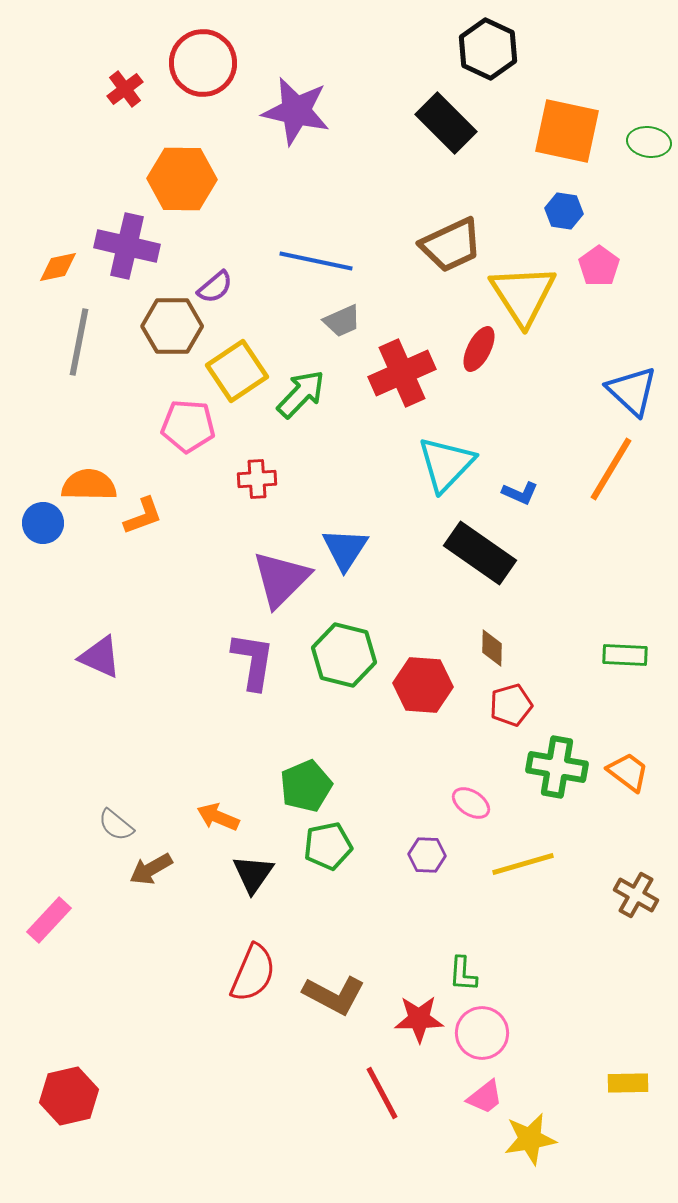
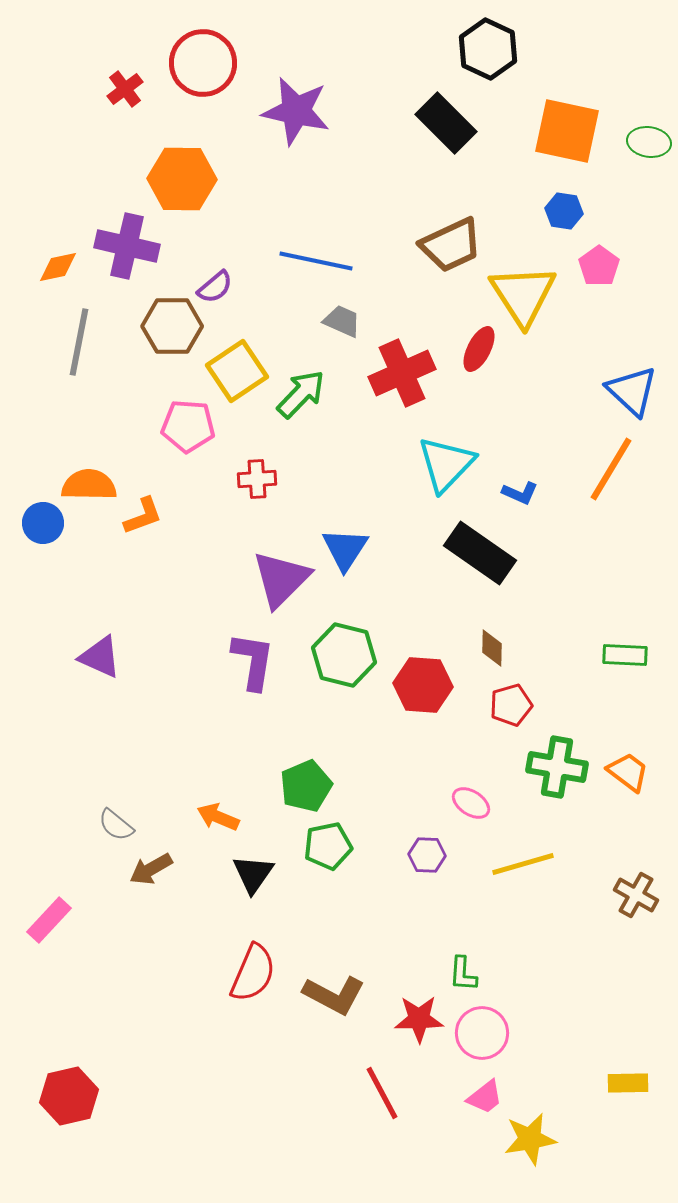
gray trapezoid at (342, 321): rotated 132 degrees counterclockwise
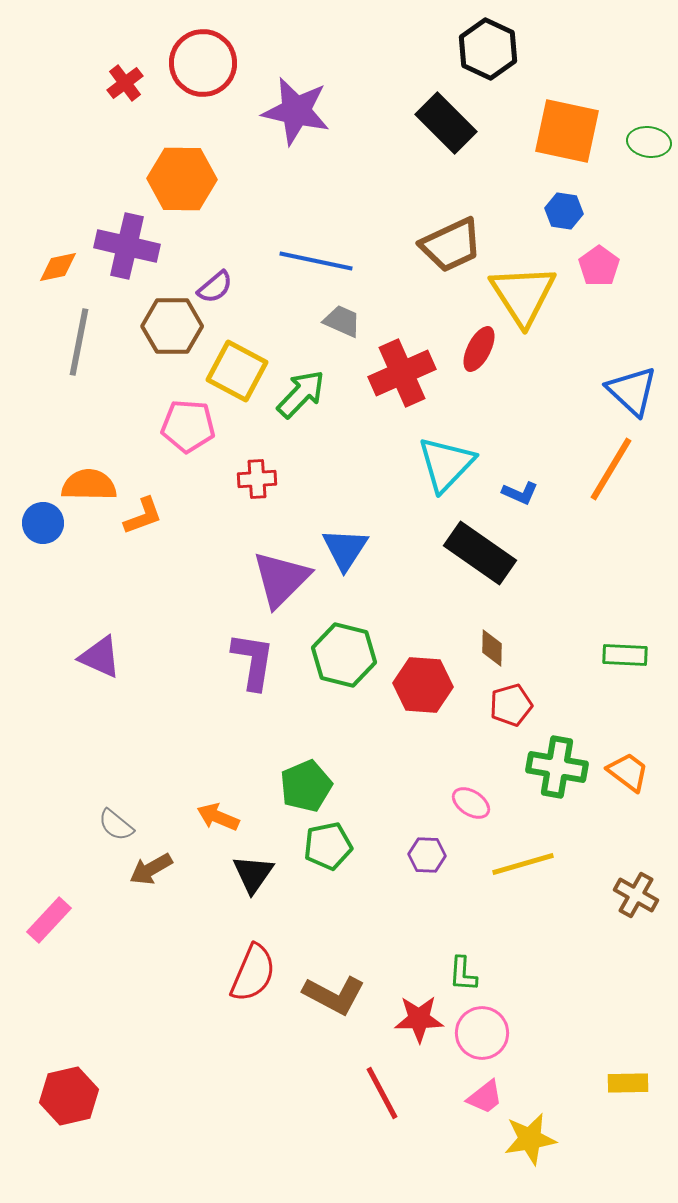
red cross at (125, 89): moved 6 px up
yellow square at (237, 371): rotated 28 degrees counterclockwise
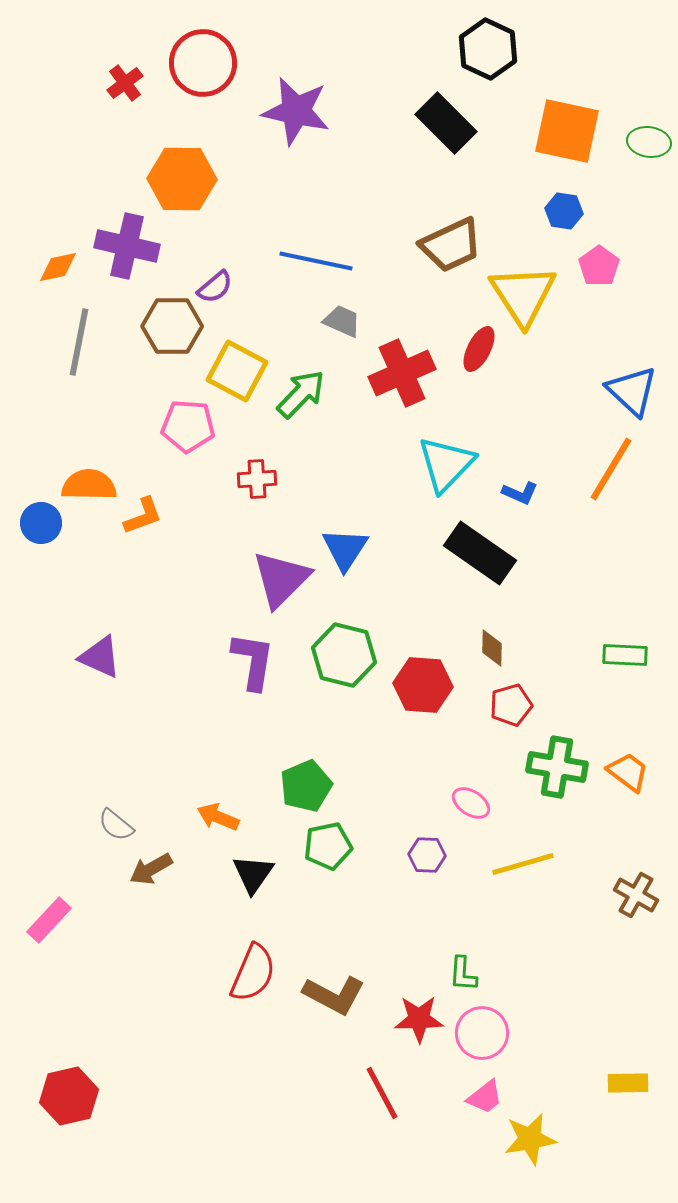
blue circle at (43, 523): moved 2 px left
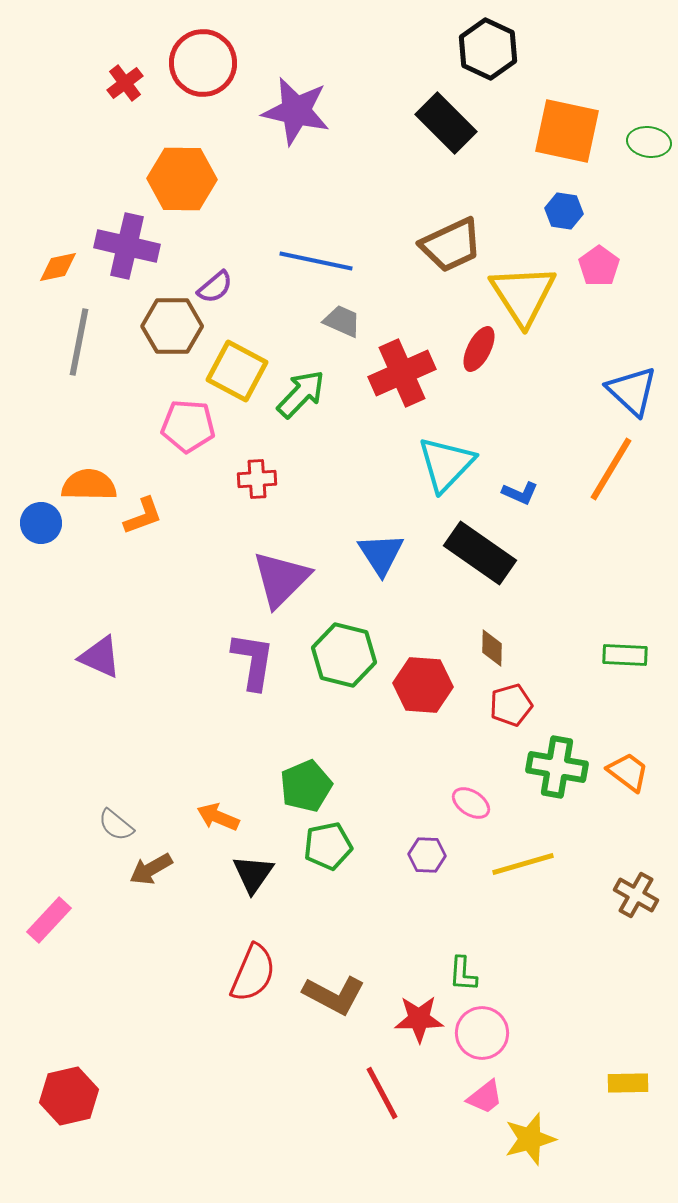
blue triangle at (345, 549): moved 36 px right, 5 px down; rotated 6 degrees counterclockwise
yellow star at (530, 1139): rotated 6 degrees counterclockwise
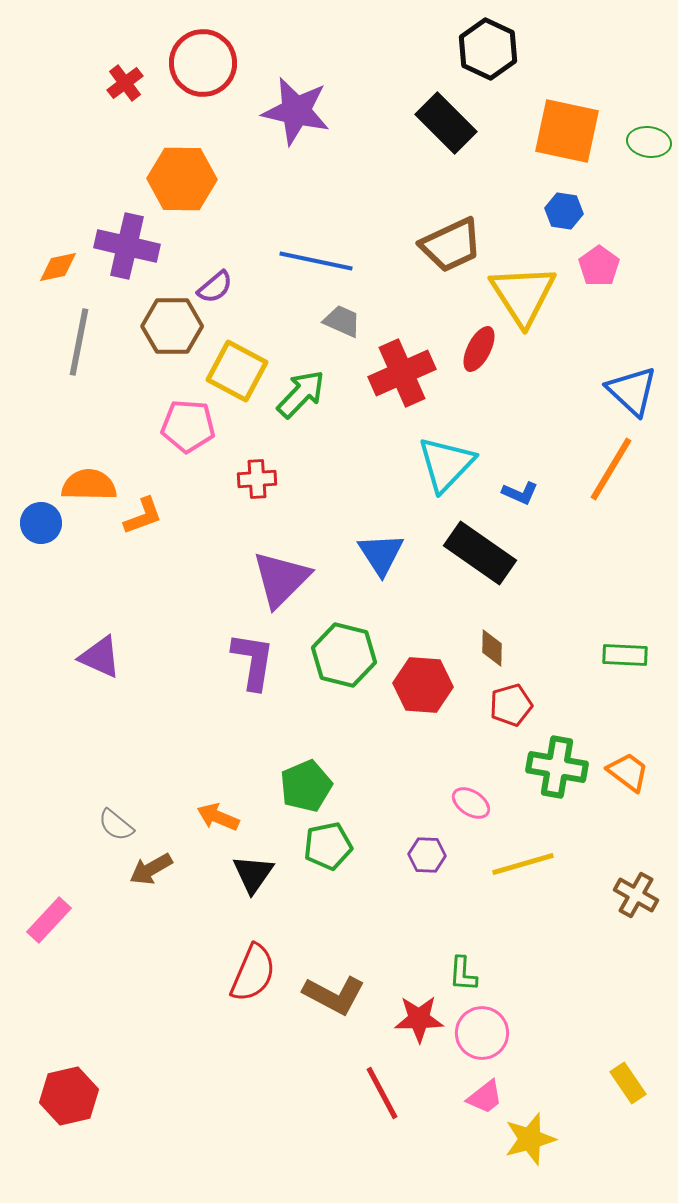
yellow rectangle at (628, 1083): rotated 57 degrees clockwise
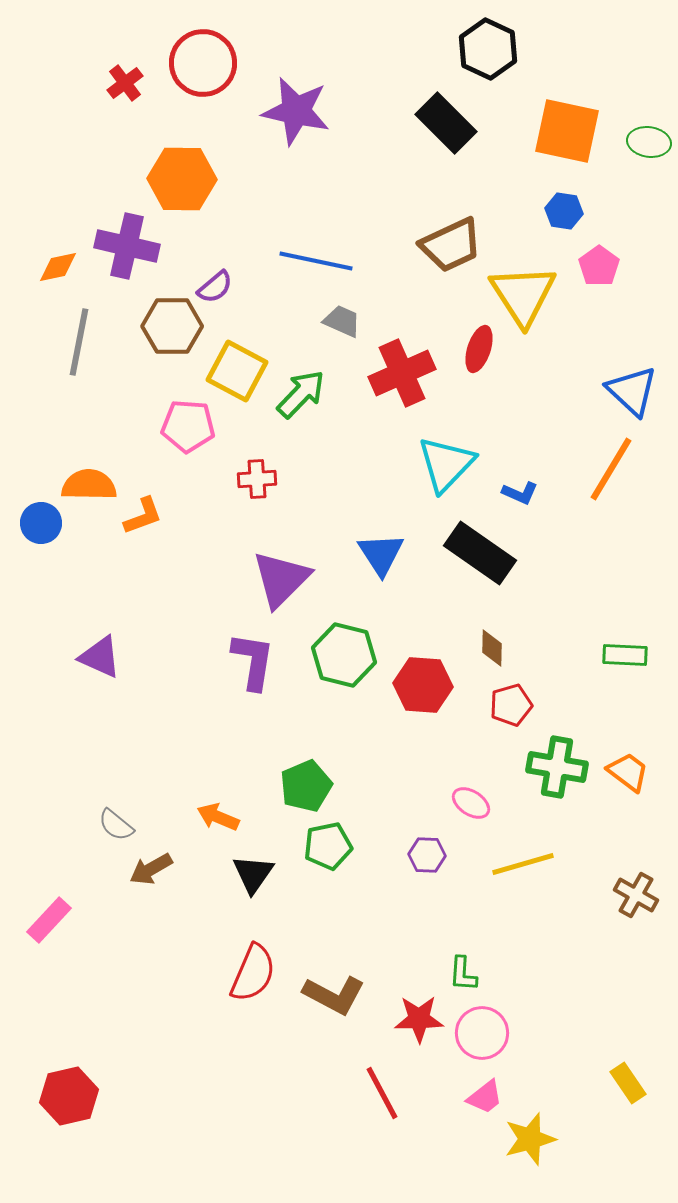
red ellipse at (479, 349): rotated 9 degrees counterclockwise
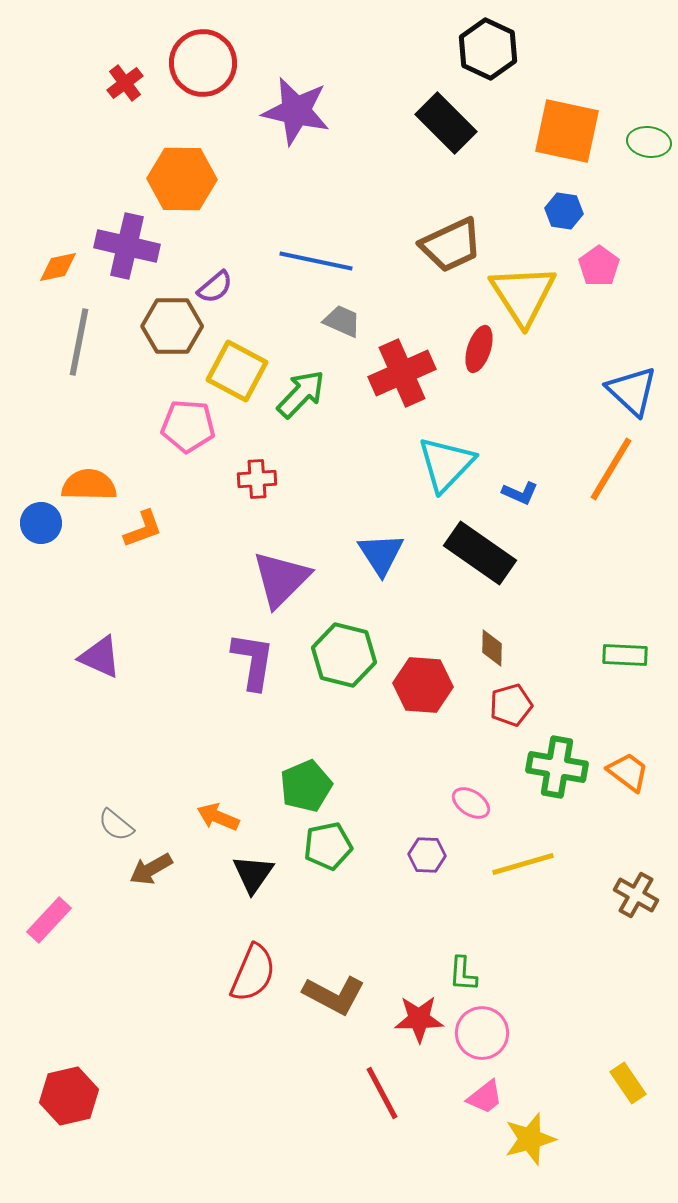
orange L-shape at (143, 516): moved 13 px down
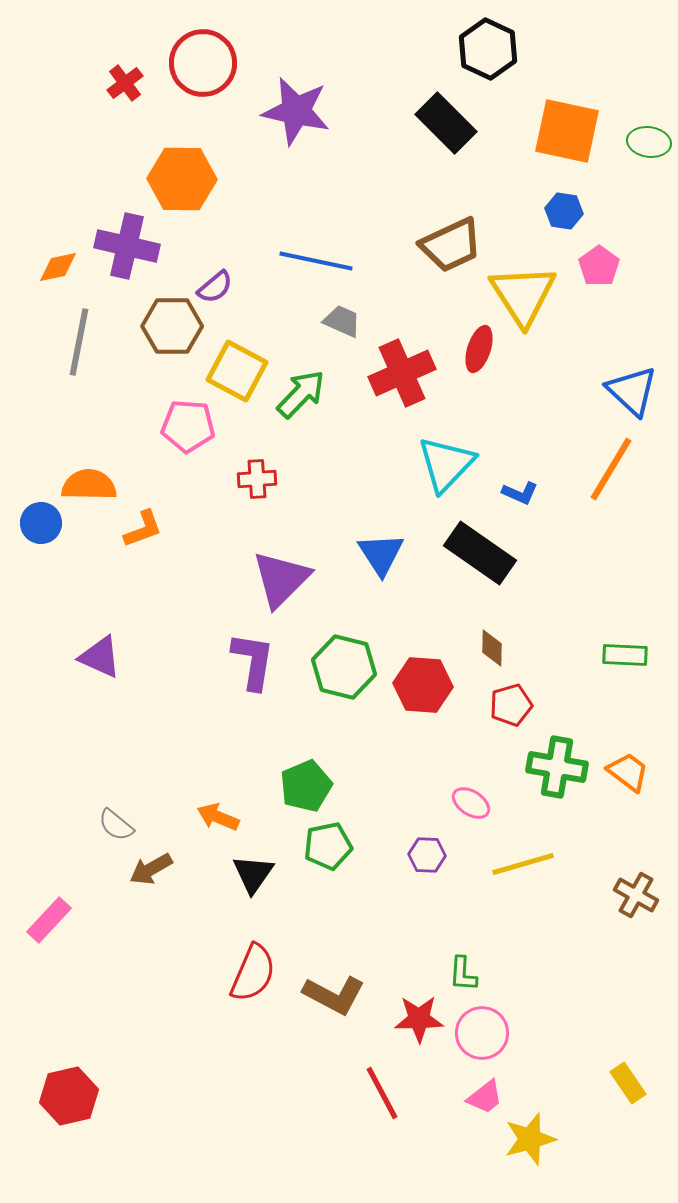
green hexagon at (344, 655): moved 12 px down
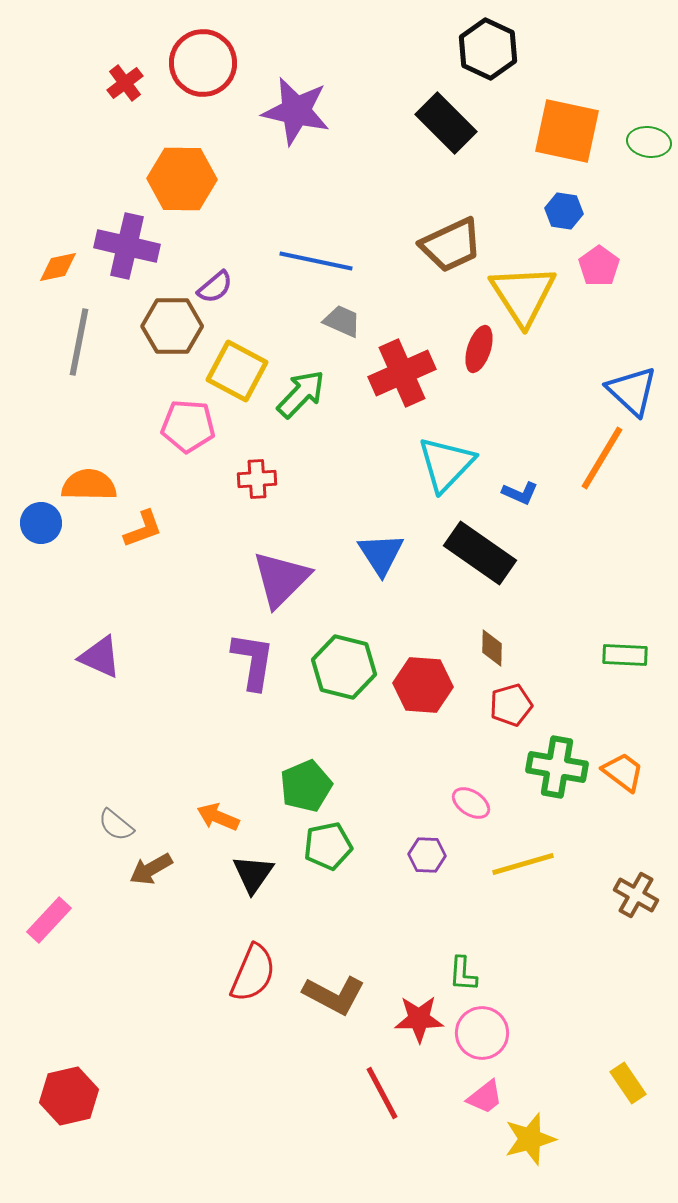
orange line at (611, 469): moved 9 px left, 11 px up
orange trapezoid at (628, 772): moved 5 px left
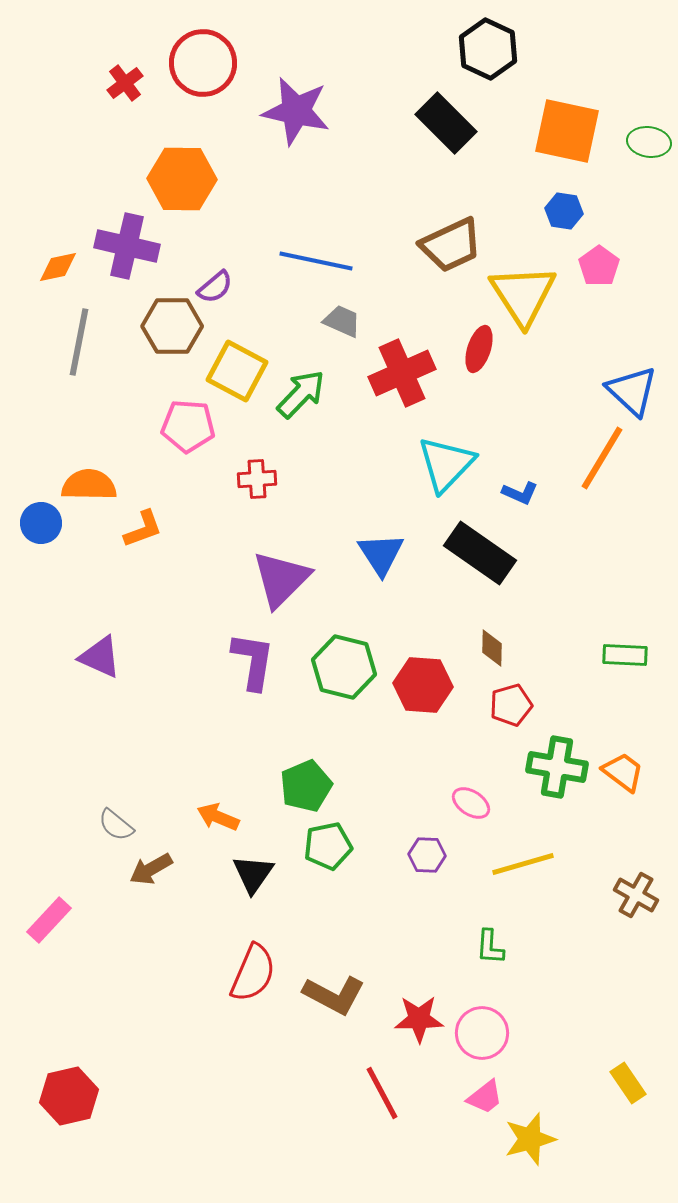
green L-shape at (463, 974): moved 27 px right, 27 px up
